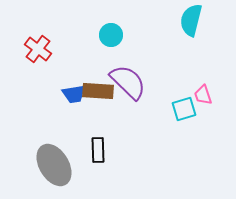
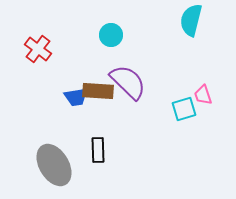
blue trapezoid: moved 2 px right, 3 px down
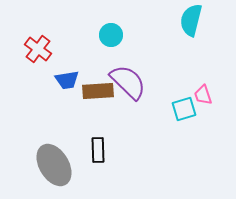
brown rectangle: rotated 8 degrees counterclockwise
blue trapezoid: moved 9 px left, 17 px up
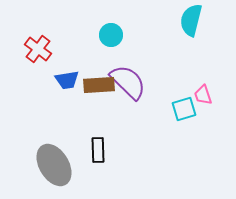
brown rectangle: moved 1 px right, 6 px up
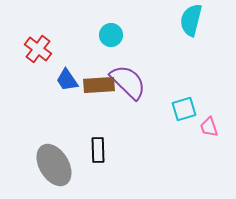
blue trapezoid: rotated 65 degrees clockwise
pink trapezoid: moved 6 px right, 32 px down
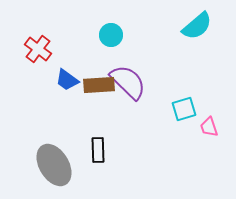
cyan semicircle: moved 6 px right, 6 px down; rotated 144 degrees counterclockwise
blue trapezoid: rotated 20 degrees counterclockwise
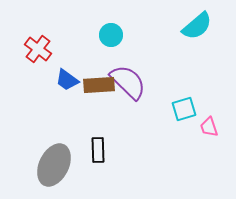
gray ellipse: rotated 57 degrees clockwise
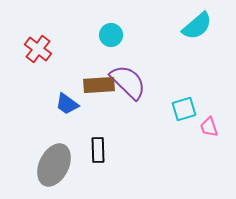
blue trapezoid: moved 24 px down
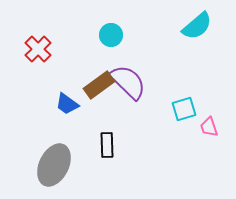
red cross: rotated 8 degrees clockwise
brown rectangle: rotated 32 degrees counterclockwise
black rectangle: moved 9 px right, 5 px up
